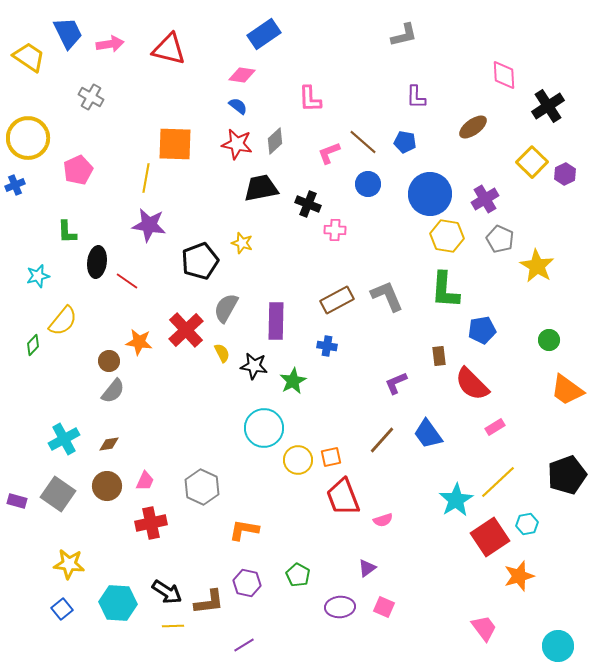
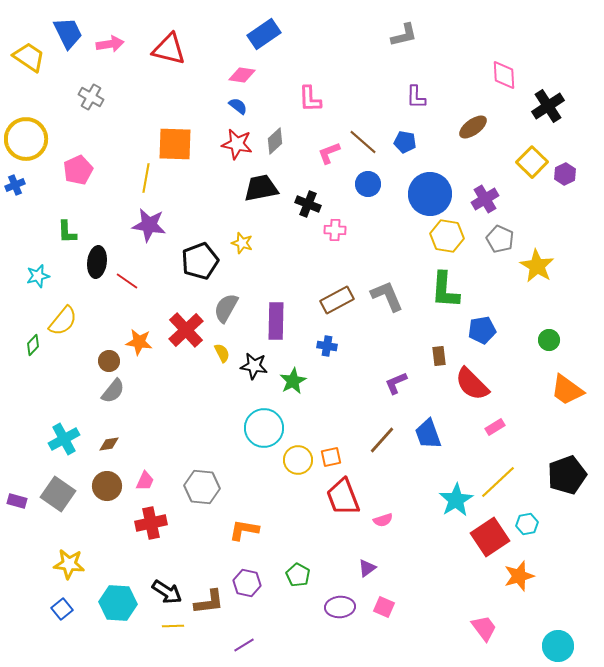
yellow circle at (28, 138): moved 2 px left, 1 px down
blue trapezoid at (428, 434): rotated 16 degrees clockwise
gray hexagon at (202, 487): rotated 20 degrees counterclockwise
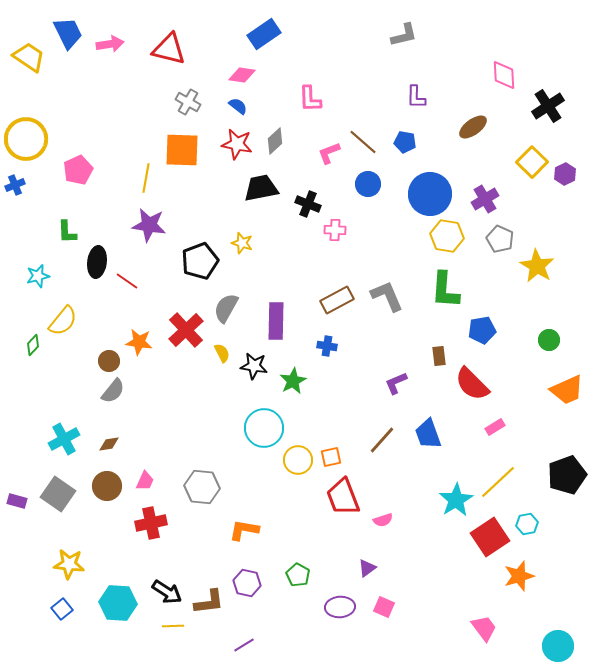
gray cross at (91, 97): moved 97 px right, 5 px down
orange square at (175, 144): moved 7 px right, 6 px down
orange trapezoid at (567, 390): rotated 60 degrees counterclockwise
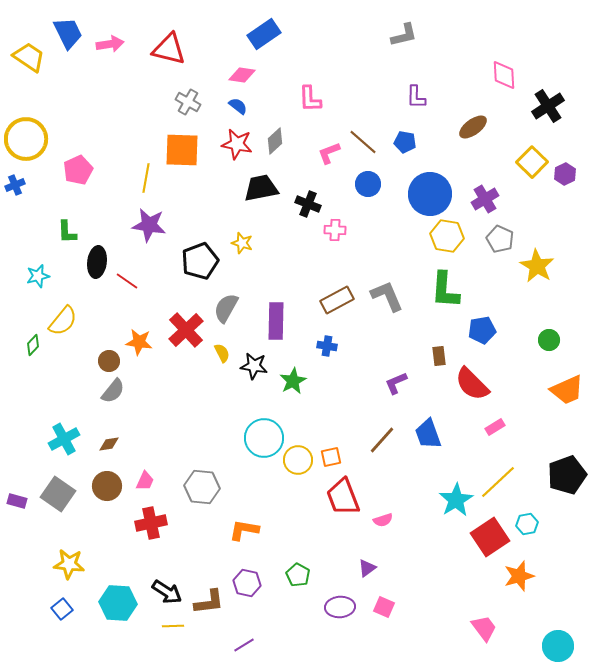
cyan circle at (264, 428): moved 10 px down
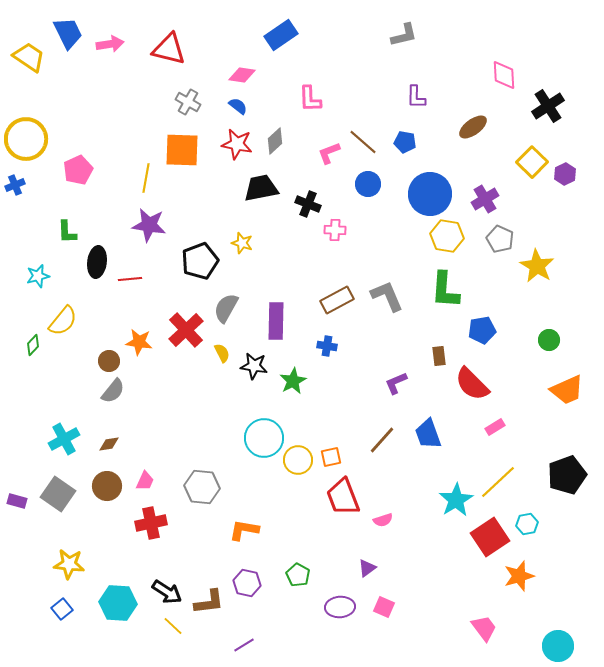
blue rectangle at (264, 34): moved 17 px right, 1 px down
red line at (127, 281): moved 3 px right, 2 px up; rotated 40 degrees counterclockwise
yellow line at (173, 626): rotated 45 degrees clockwise
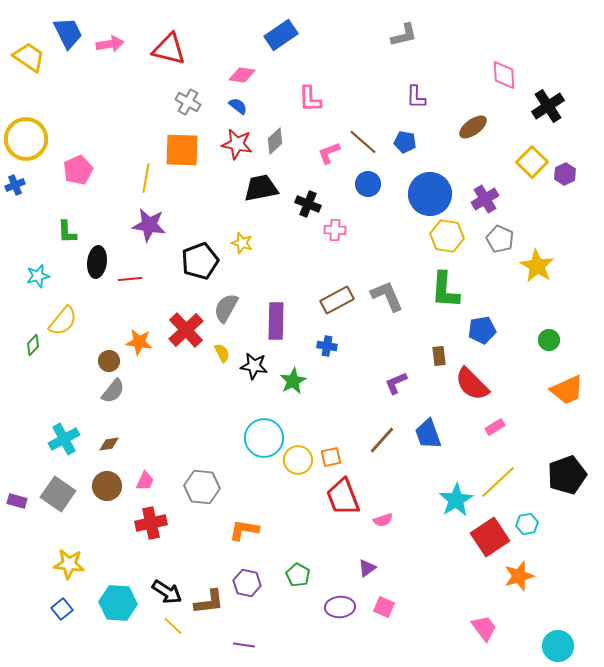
purple line at (244, 645): rotated 40 degrees clockwise
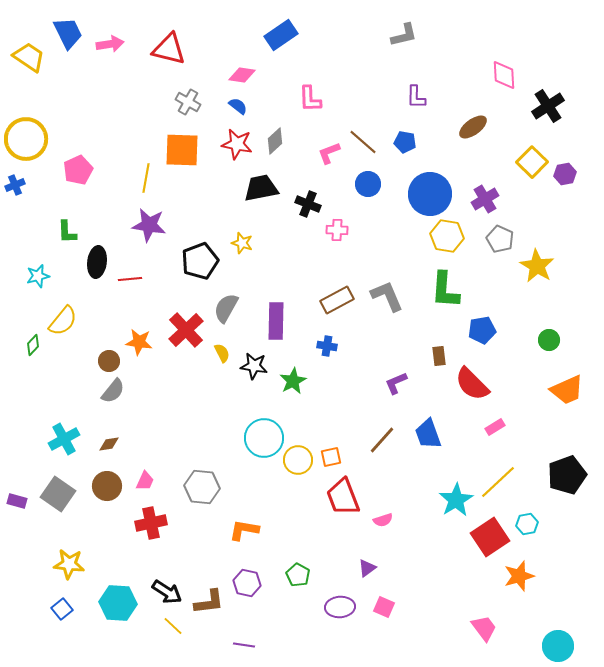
purple hexagon at (565, 174): rotated 15 degrees clockwise
pink cross at (335, 230): moved 2 px right
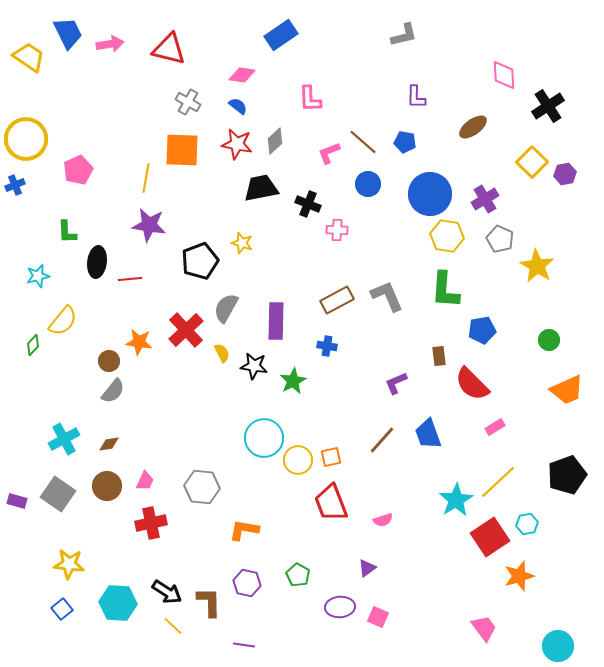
red trapezoid at (343, 497): moved 12 px left, 6 px down
brown L-shape at (209, 602): rotated 84 degrees counterclockwise
pink square at (384, 607): moved 6 px left, 10 px down
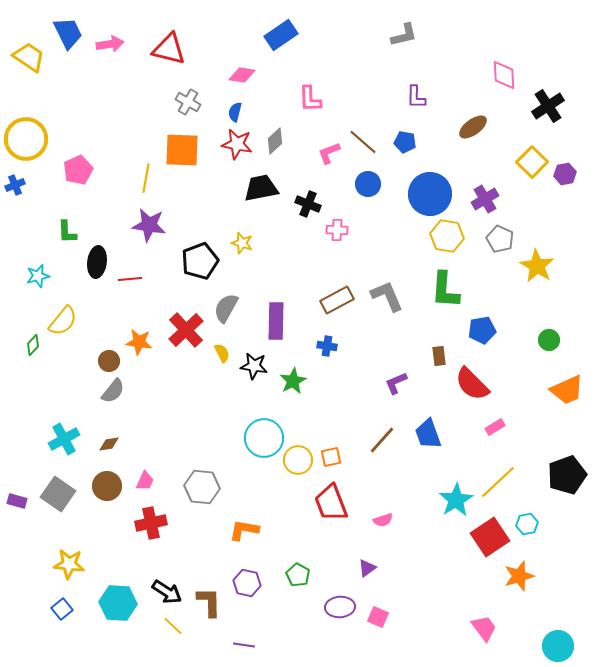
blue semicircle at (238, 106): moved 3 px left, 6 px down; rotated 114 degrees counterclockwise
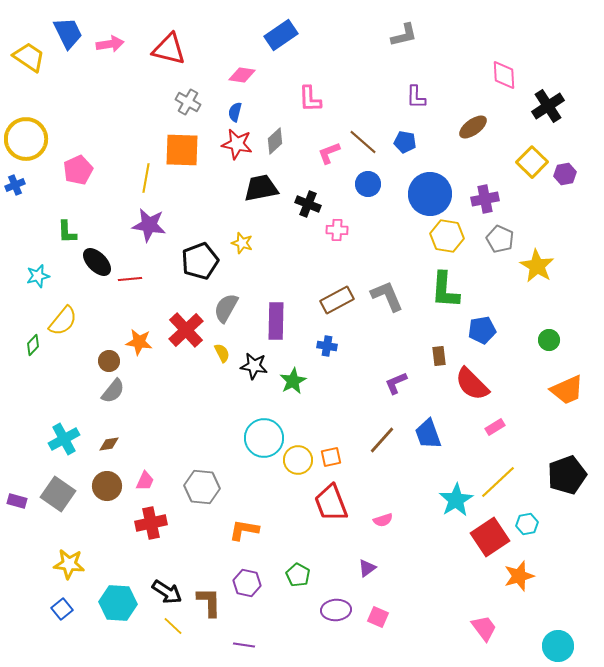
purple cross at (485, 199): rotated 20 degrees clockwise
black ellipse at (97, 262): rotated 52 degrees counterclockwise
purple ellipse at (340, 607): moved 4 px left, 3 px down
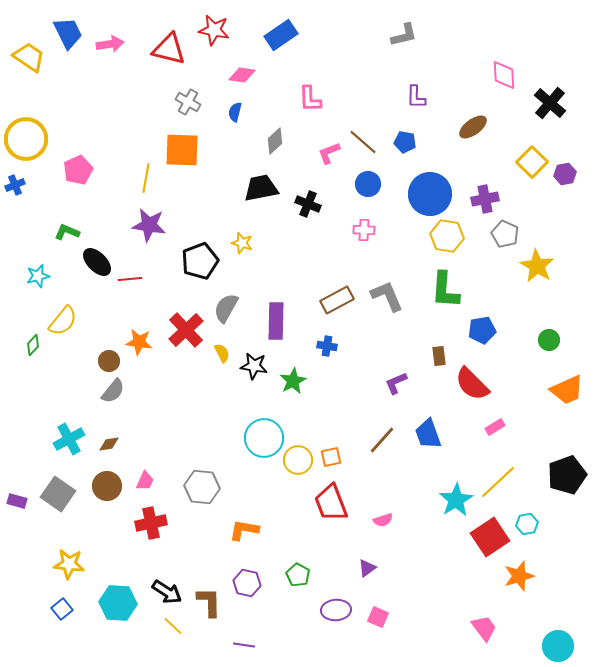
black cross at (548, 106): moved 2 px right, 3 px up; rotated 16 degrees counterclockwise
red star at (237, 144): moved 23 px left, 114 px up
pink cross at (337, 230): moved 27 px right
green L-shape at (67, 232): rotated 115 degrees clockwise
gray pentagon at (500, 239): moved 5 px right, 5 px up
cyan cross at (64, 439): moved 5 px right
